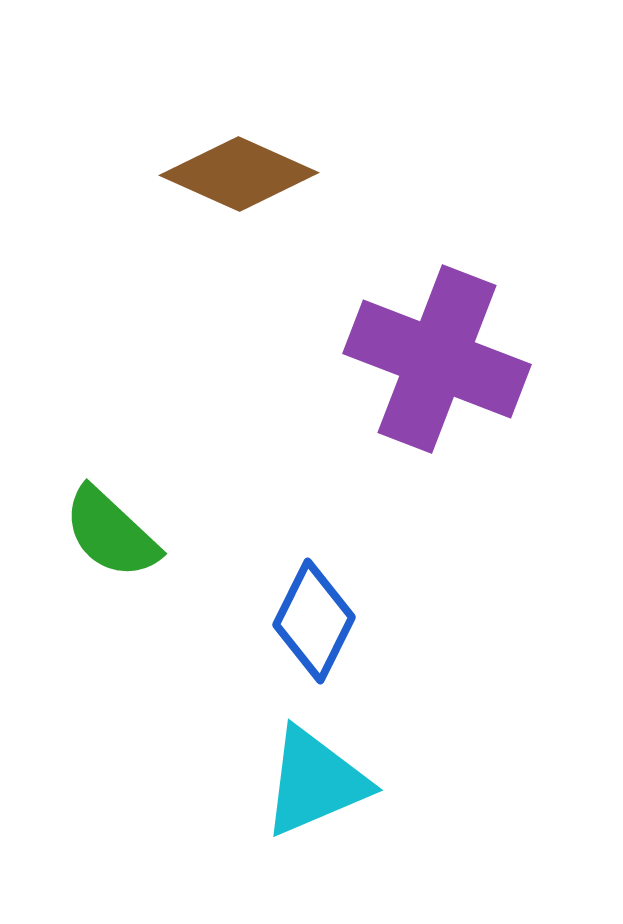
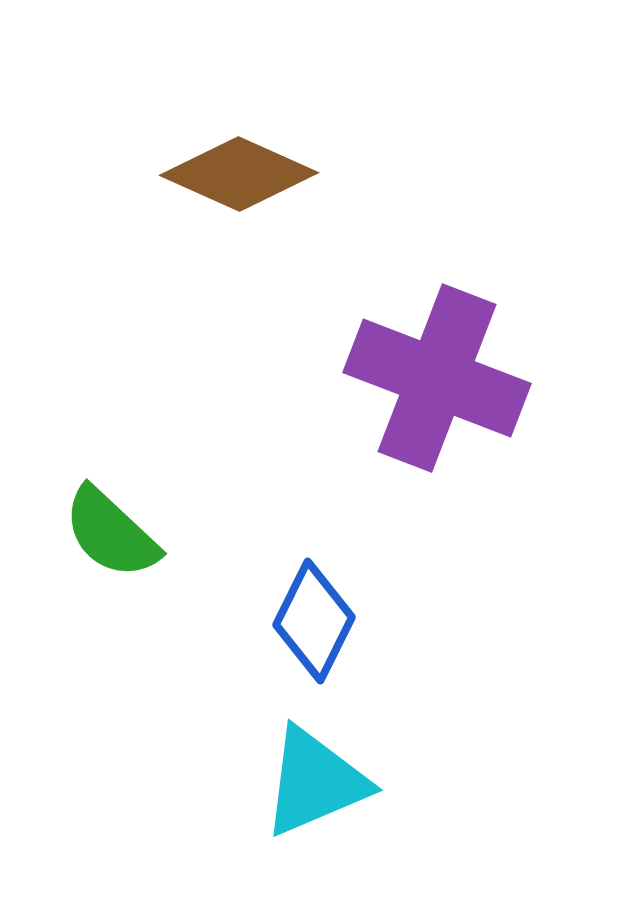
purple cross: moved 19 px down
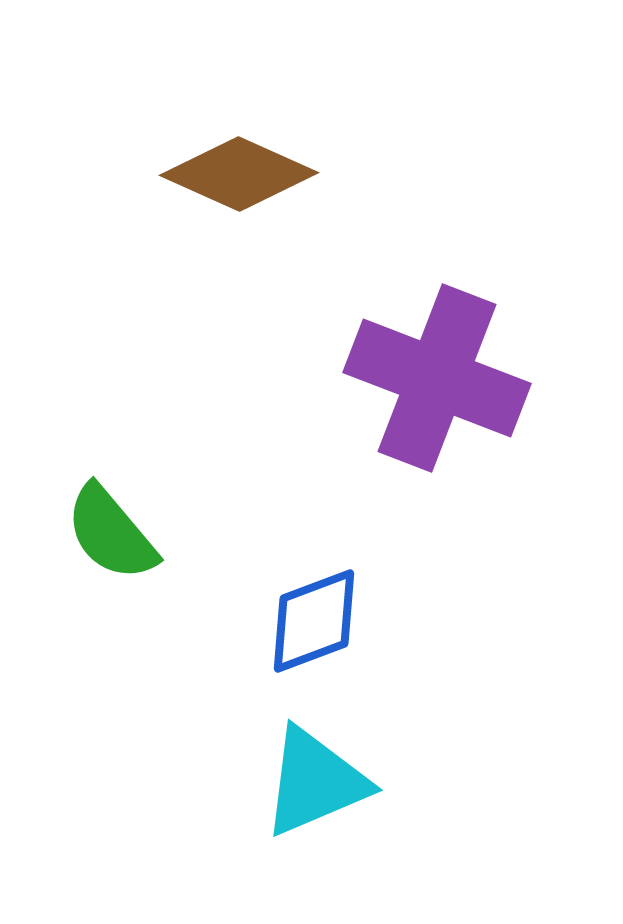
green semicircle: rotated 7 degrees clockwise
blue diamond: rotated 43 degrees clockwise
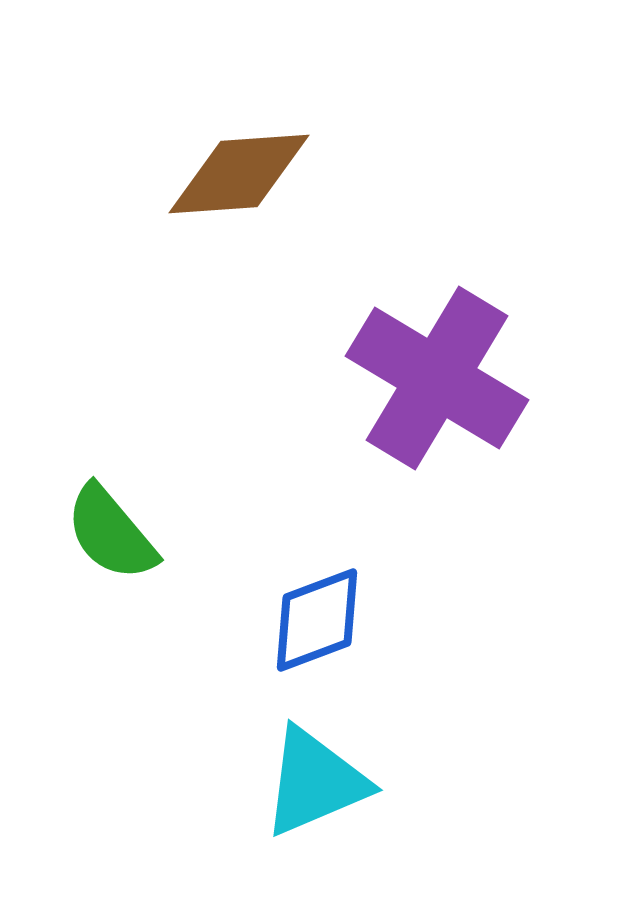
brown diamond: rotated 28 degrees counterclockwise
purple cross: rotated 10 degrees clockwise
blue diamond: moved 3 px right, 1 px up
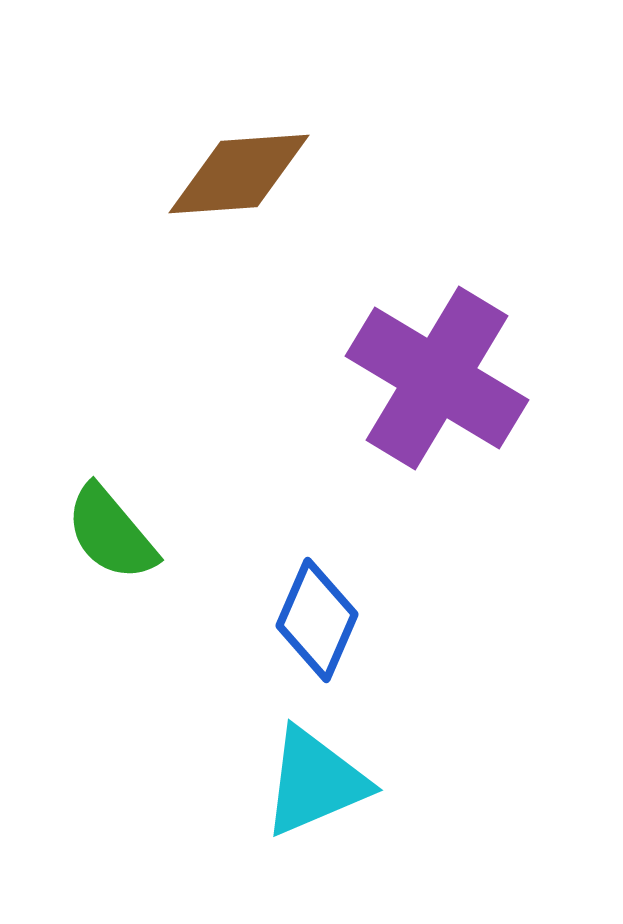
blue diamond: rotated 46 degrees counterclockwise
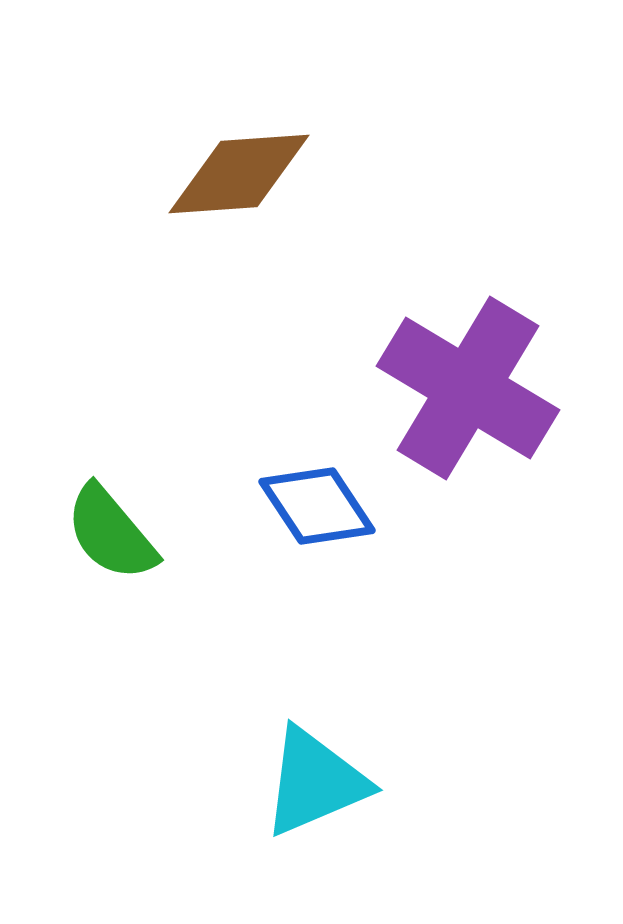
purple cross: moved 31 px right, 10 px down
blue diamond: moved 114 px up; rotated 57 degrees counterclockwise
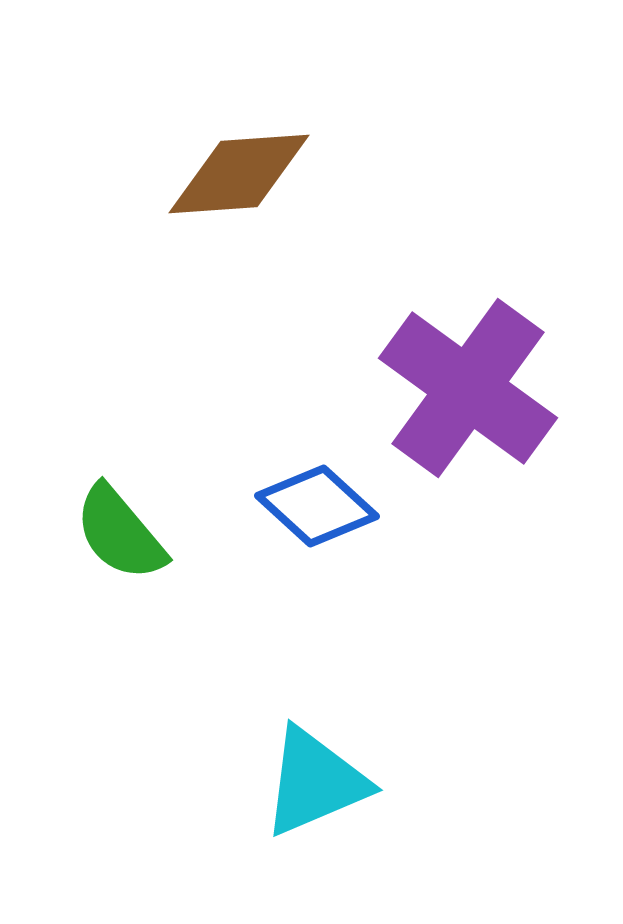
purple cross: rotated 5 degrees clockwise
blue diamond: rotated 14 degrees counterclockwise
green semicircle: moved 9 px right
